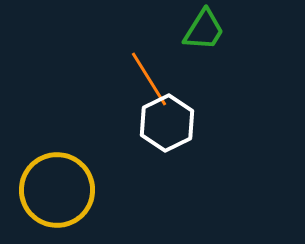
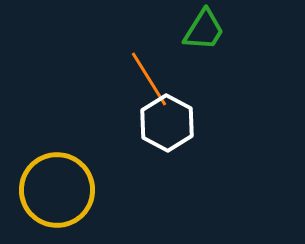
white hexagon: rotated 6 degrees counterclockwise
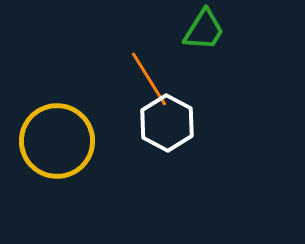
yellow circle: moved 49 px up
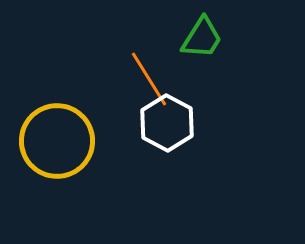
green trapezoid: moved 2 px left, 8 px down
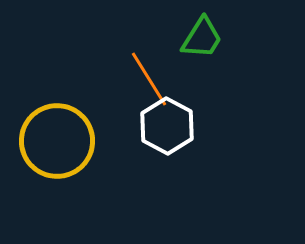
white hexagon: moved 3 px down
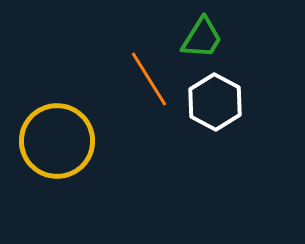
white hexagon: moved 48 px right, 24 px up
